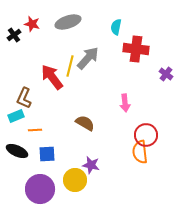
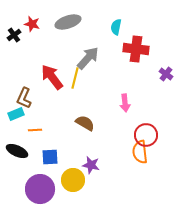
yellow line: moved 5 px right, 12 px down
cyan rectangle: moved 2 px up
blue square: moved 3 px right, 3 px down
yellow circle: moved 2 px left
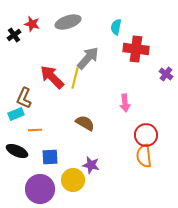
red arrow: rotated 8 degrees counterclockwise
orange semicircle: moved 4 px right, 4 px down
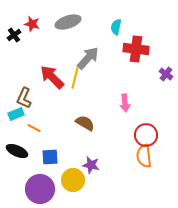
orange line: moved 1 px left, 2 px up; rotated 32 degrees clockwise
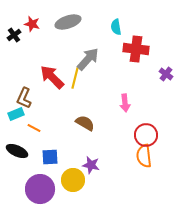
cyan semicircle: rotated 21 degrees counterclockwise
gray arrow: moved 1 px down
